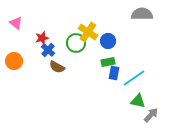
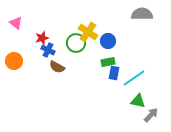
blue cross: rotated 16 degrees counterclockwise
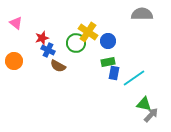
brown semicircle: moved 1 px right, 1 px up
green triangle: moved 6 px right, 3 px down
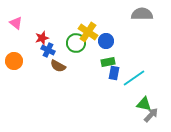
blue circle: moved 2 px left
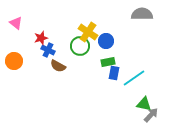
red star: moved 1 px left
green circle: moved 4 px right, 3 px down
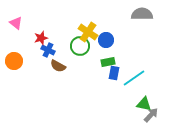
blue circle: moved 1 px up
